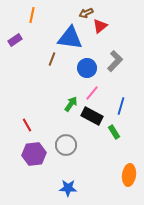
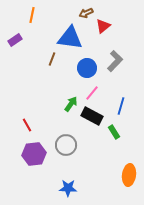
red triangle: moved 3 px right
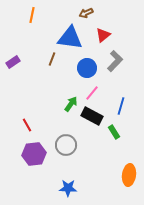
red triangle: moved 9 px down
purple rectangle: moved 2 px left, 22 px down
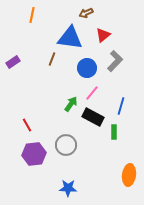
black rectangle: moved 1 px right, 1 px down
green rectangle: rotated 32 degrees clockwise
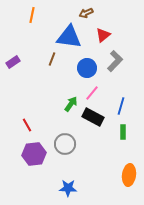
blue triangle: moved 1 px left, 1 px up
green rectangle: moved 9 px right
gray circle: moved 1 px left, 1 px up
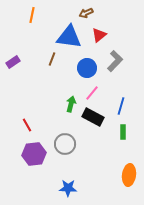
red triangle: moved 4 px left
green arrow: rotated 21 degrees counterclockwise
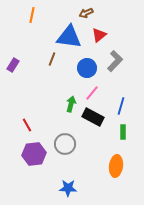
purple rectangle: moved 3 px down; rotated 24 degrees counterclockwise
orange ellipse: moved 13 px left, 9 px up
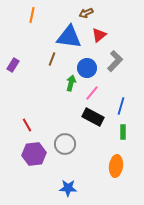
green arrow: moved 21 px up
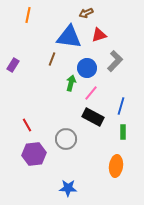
orange line: moved 4 px left
red triangle: rotated 21 degrees clockwise
pink line: moved 1 px left
gray circle: moved 1 px right, 5 px up
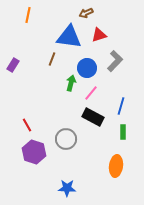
purple hexagon: moved 2 px up; rotated 25 degrees clockwise
blue star: moved 1 px left
